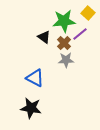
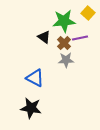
purple line: moved 4 px down; rotated 28 degrees clockwise
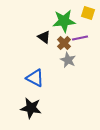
yellow square: rotated 24 degrees counterclockwise
gray star: moved 2 px right; rotated 28 degrees clockwise
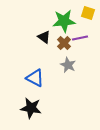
gray star: moved 5 px down
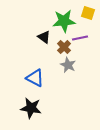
brown cross: moved 4 px down
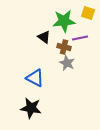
brown cross: rotated 32 degrees counterclockwise
gray star: moved 1 px left, 2 px up
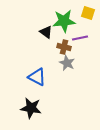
black triangle: moved 2 px right, 5 px up
blue triangle: moved 2 px right, 1 px up
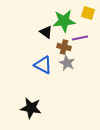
blue triangle: moved 6 px right, 12 px up
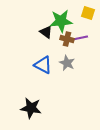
green star: moved 3 px left
brown cross: moved 3 px right, 8 px up
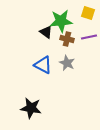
purple line: moved 9 px right, 1 px up
